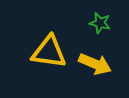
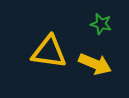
green star: moved 1 px right, 1 px down
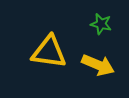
yellow arrow: moved 3 px right, 1 px down
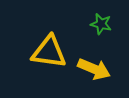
yellow arrow: moved 4 px left, 4 px down
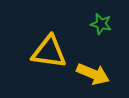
yellow arrow: moved 1 px left, 5 px down
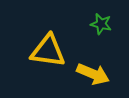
yellow triangle: moved 1 px left, 1 px up
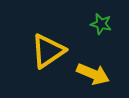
yellow triangle: rotated 42 degrees counterclockwise
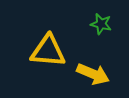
yellow triangle: rotated 39 degrees clockwise
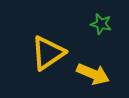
yellow triangle: moved 2 px down; rotated 39 degrees counterclockwise
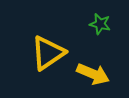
green star: moved 1 px left
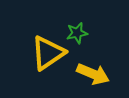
green star: moved 23 px left, 9 px down; rotated 25 degrees counterclockwise
